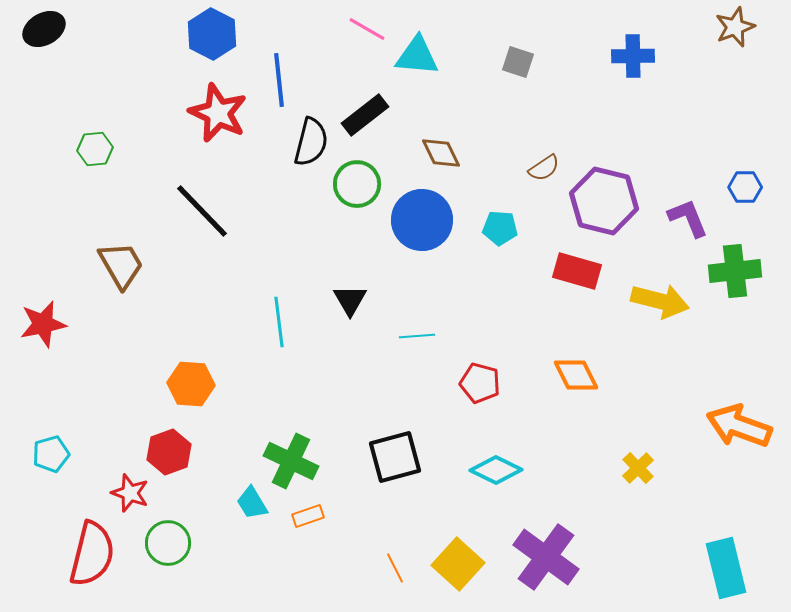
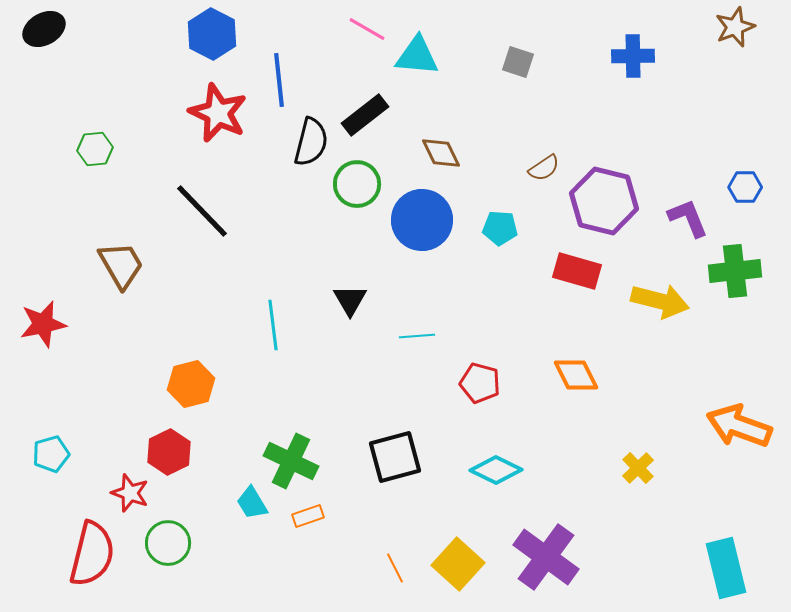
cyan line at (279, 322): moved 6 px left, 3 px down
orange hexagon at (191, 384): rotated 18 degrees counterclockwise
red hexagon at (169, 452): rotated 6 degrees counterclockwise
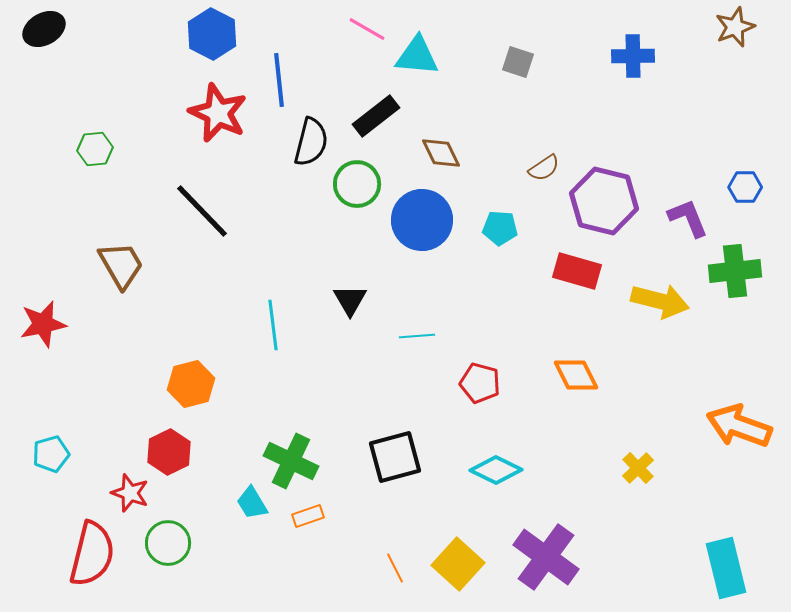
black rectangle at (365, 115): moved 11 px right, 1 px down
